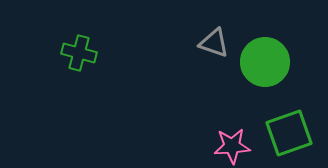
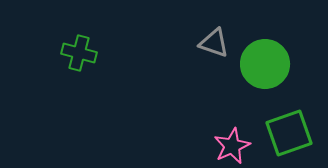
green circle: moved 2 px down
pink star: rotated 21 degrees counterclockwise
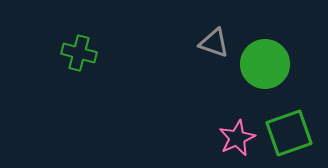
pink star: moved 5 px right, 8 px up
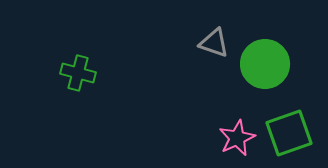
green cross: moved 1 px left, 20 px down
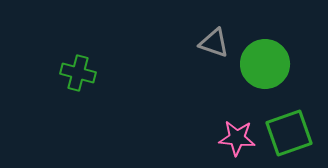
pink star: rotated 30 degrees clockwise
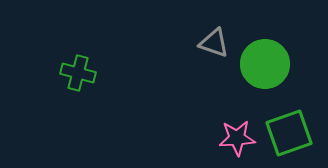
pink star: rotated 9 degrees counterclockwise
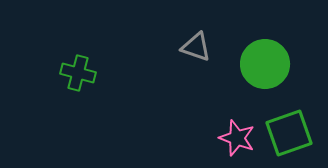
gray triangle: moved 18 px left, 4 px down
pink star: rotated 24 degrees clockwise
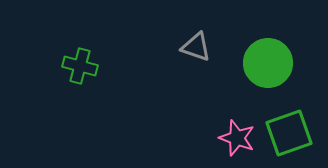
green circle: moved 3 px right, 1 px up
green cross: moved 2 px right, 7 px up
